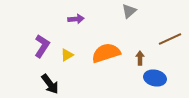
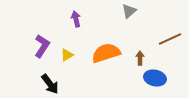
purple arrow: rotated 98 degrees counterclockwise
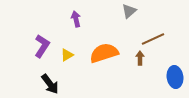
brown line: moved 17 px left
orange semicircle: moved 2 px left
blue ellipse: moved 20 px right, 1 px up; rotated 70 degrees clockwise
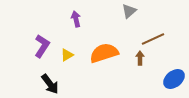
blue ellipse: moved 1 px left, 2 px down; rotated 60 degrees clockwise
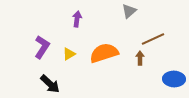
purple arrow: moved 1 px right; rotated 21 degrees clockwise
purple L-shape: moved 1 px down
yellow triangle: moved 2 px right, 1 px up
blue ellipse: rotated 40 degrees clockwise
black arrow: rotated 10 degrees counterclockwise
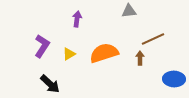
gray triangle: rotated 35 degrees clockwise
purple L-shape: moved 1 px up
